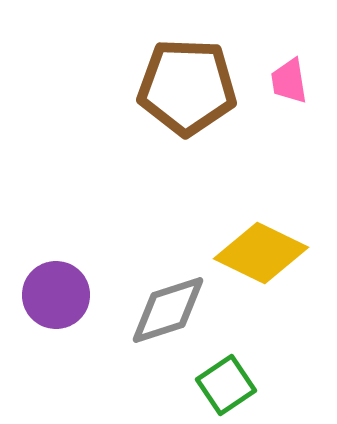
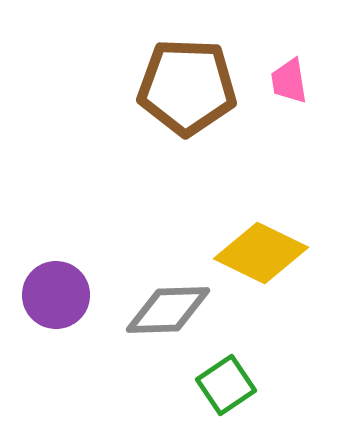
gray diamond: rotated 16 degrees clockwise
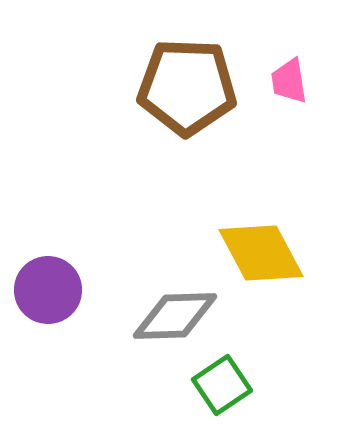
yellow diamond: rotated 36 degrees clockwise
purple circle: moved 8 px left, 5 px up
gray diamond: moved 7 px right, 6 px down
green square: moved 4 px left
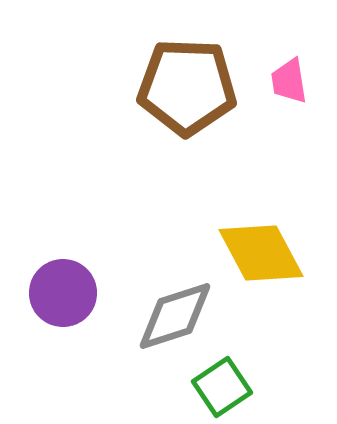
purple circle: moved 15 px right, 3 px down
gray diamond: rotated 16 degrees counterclockwise
green square: moved 2 px down
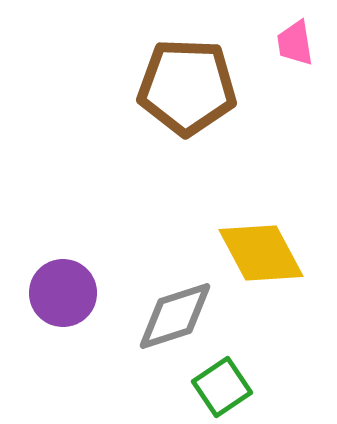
pink trapezoid: moved 6 px right, 38 px up
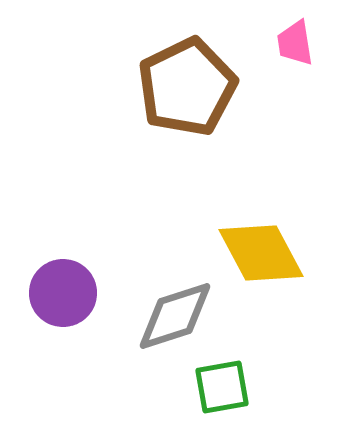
brown pentagon: rotated 28 degrees counterclockwise
green square: rotated 24 degrees clockwise
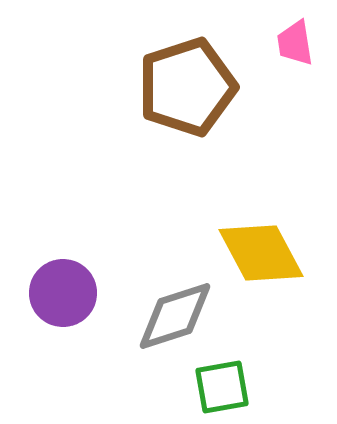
brown pentagon: rotated 8 degrees clockwise
